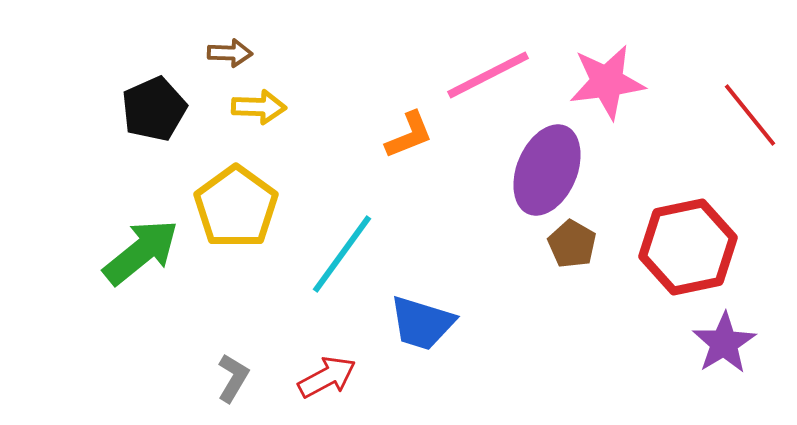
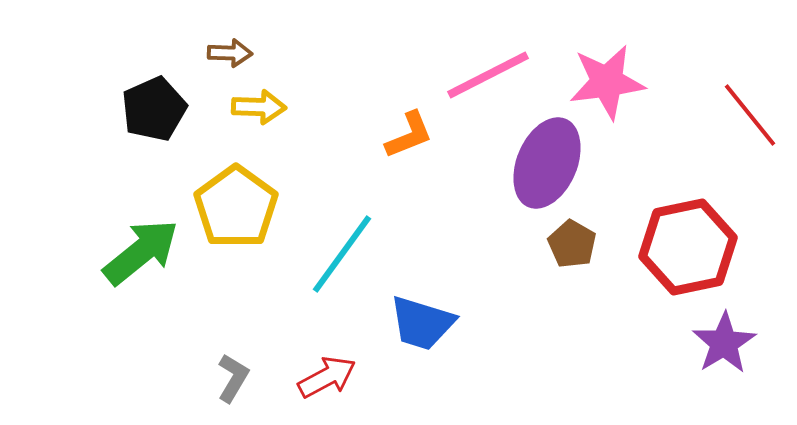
purple ellipse: moved 7 px up
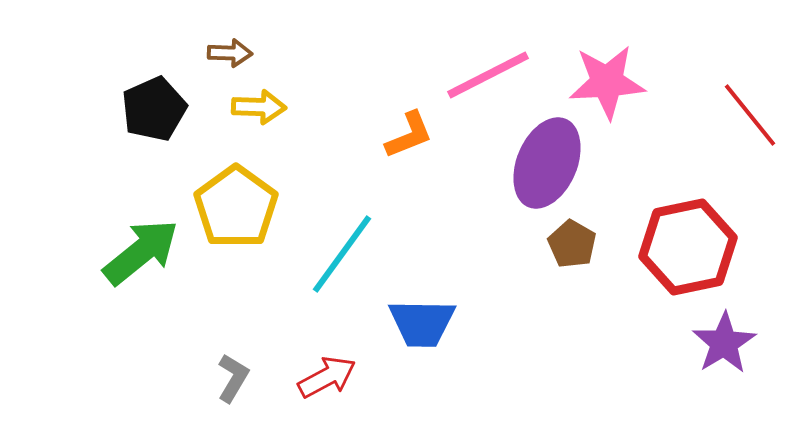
pink star: rotated 4 degrees clockwise
blue trapezoid: rotated 16 degrees counterclockwise
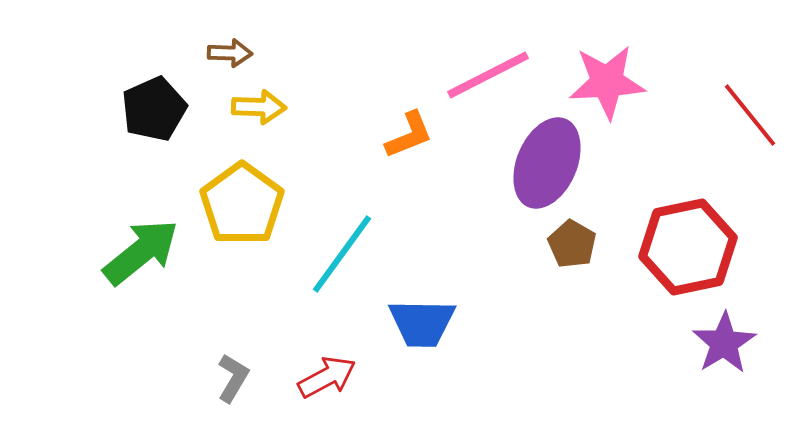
yellow pentagon: moved 6 px right, 3 px up
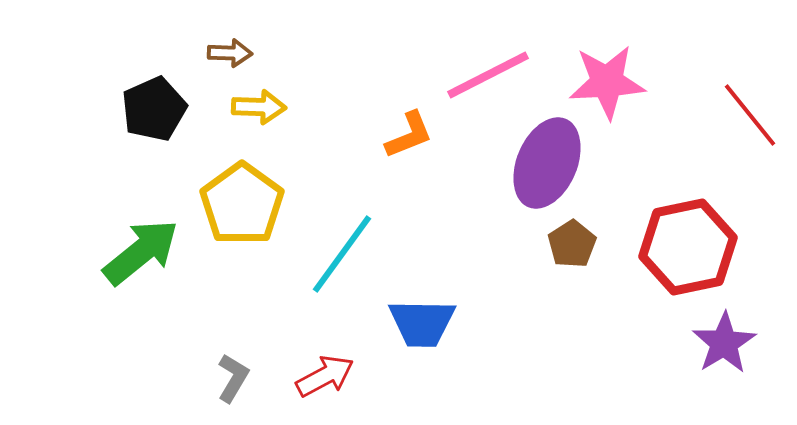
brown pentagon: rotated 9 degrees clockwise
red arrow: moved 2 px left, 1 px up
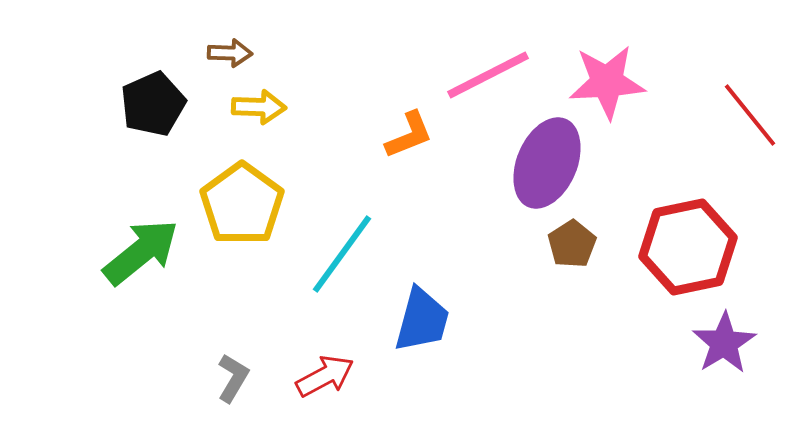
black pentagon: moved 1 px left, 5 px up
blue trapezoid: moved 3 px up; rotated 76 degrees counterclockwise
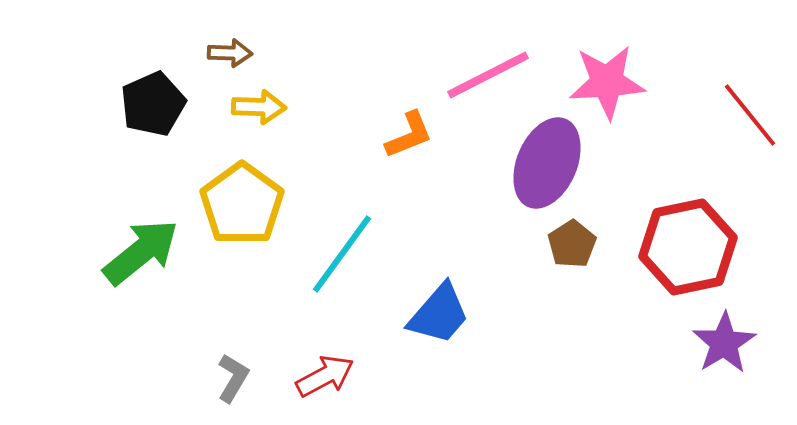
blue trapezoid: moved 17 px right, 6 px up; rotated 26 degrees clockwise
